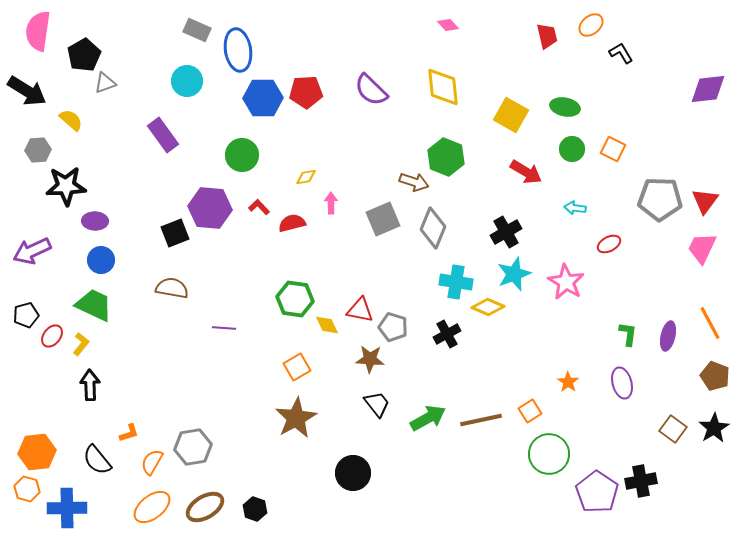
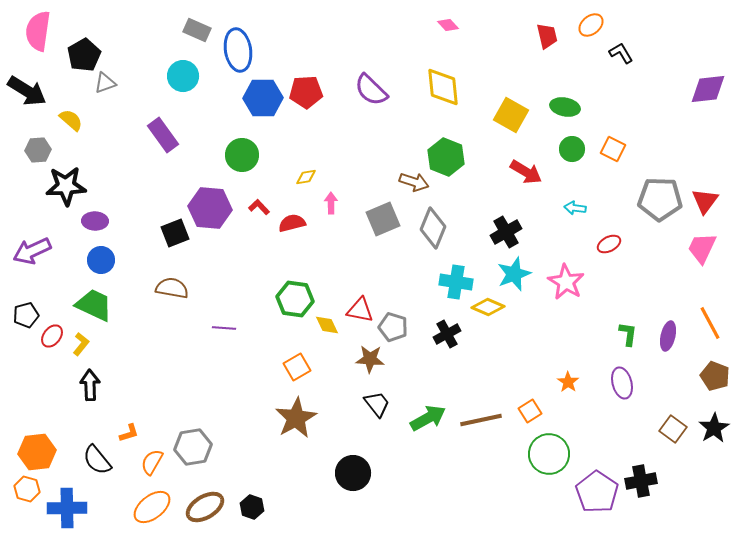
cyan circle at (187, 81): moved 4 px left, 5 px up
black hexagon at (255, 509): moved 3 px left, 2 px up
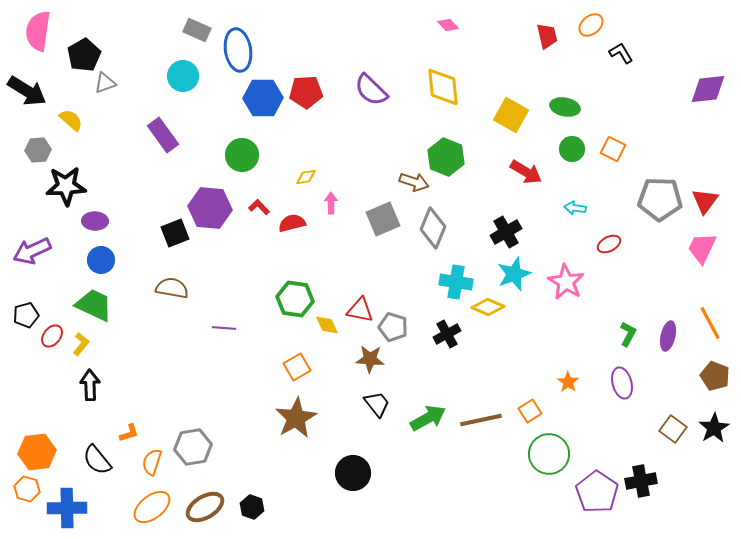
green L-shape at (628, 334): rotated 20 degrees clockwise
orange semicircle at (152, 462): rotated 12 degrees counterclockwise
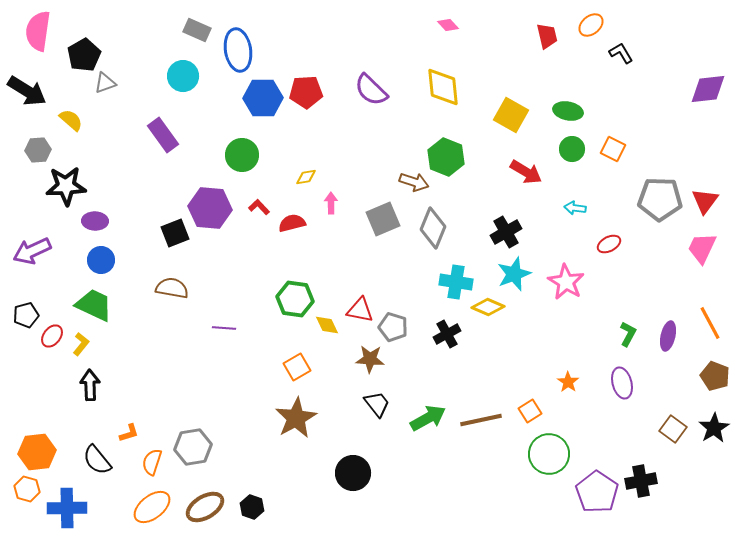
green ellipse at (565, 107): moved 3 px right, 4 px down
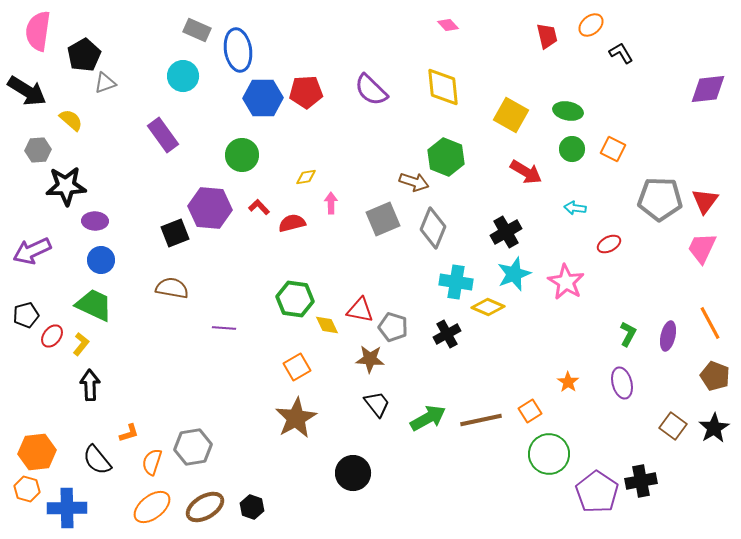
brown square at (673, 429): moved 3 px up
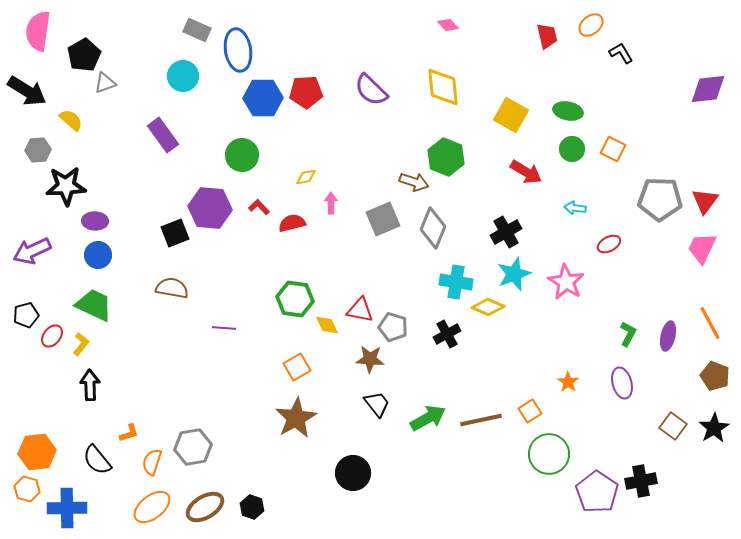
blue circle at (101, 260): moved 3 px left, 5 px up
